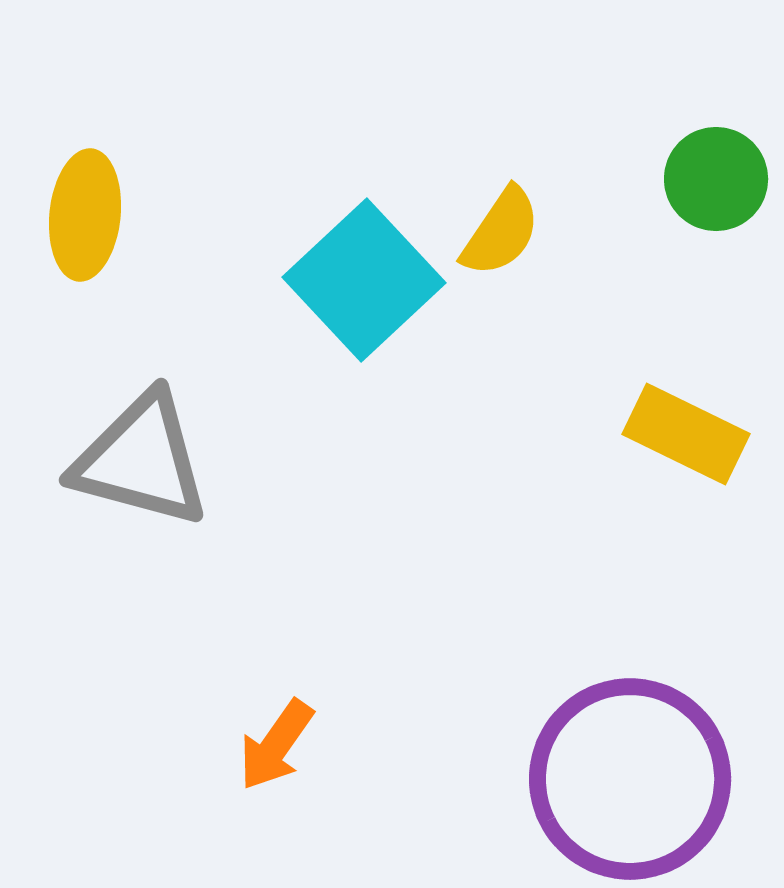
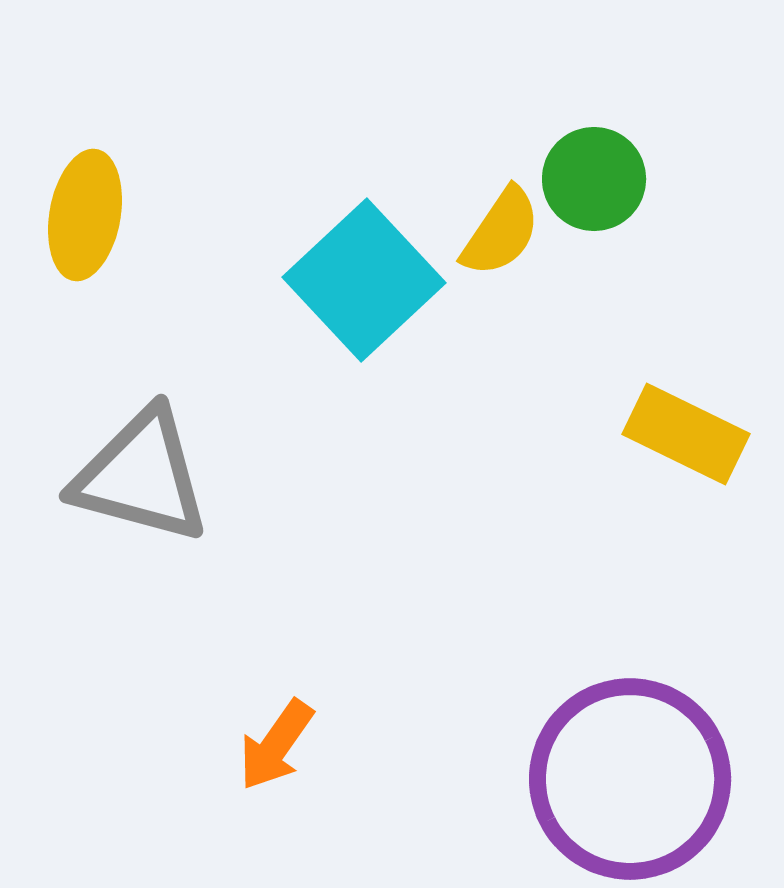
green circle: moved 122 px left
yellow ellipse: rotated 4 degrees clockwise
gray triangle: moved 16 px down
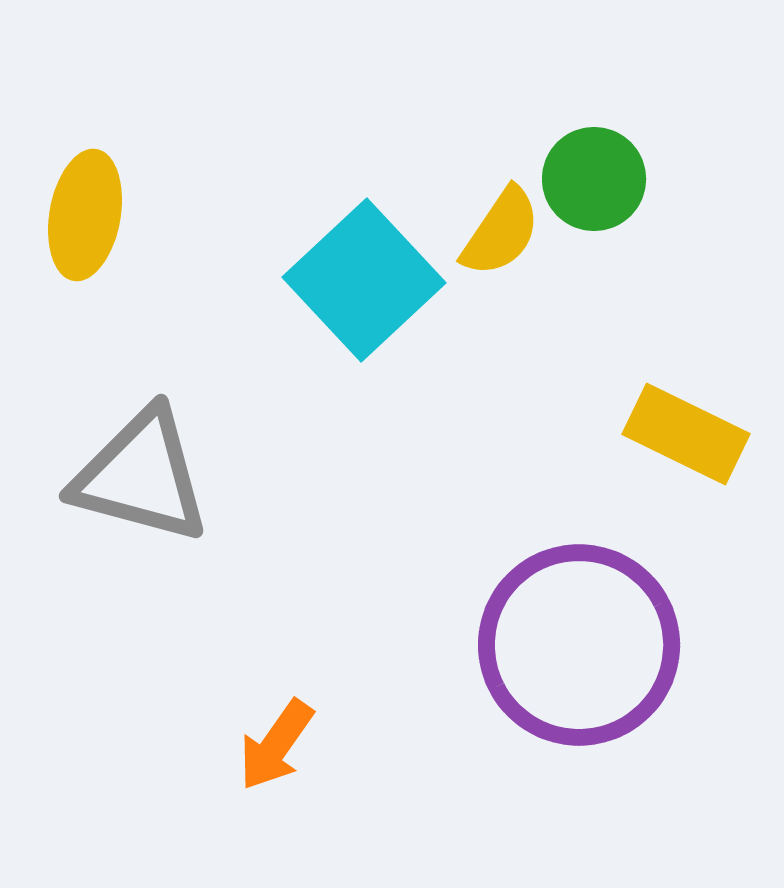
purple circle: moved 51 px left, 134 px up
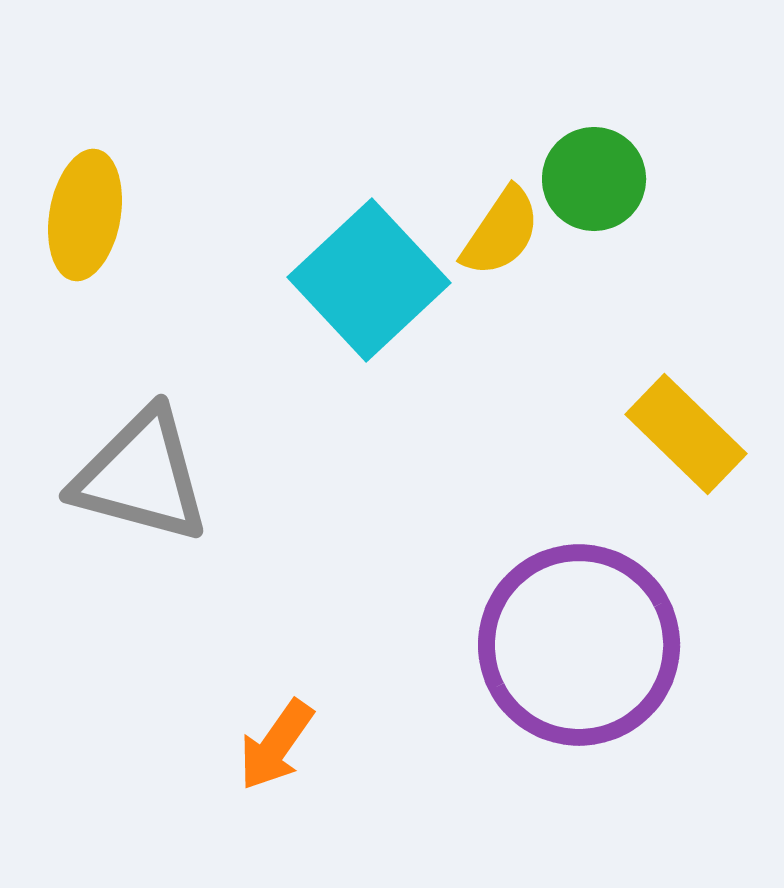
cyan square: moved 5 px right
yellow rectangle: rotated 18 degrees clockwise
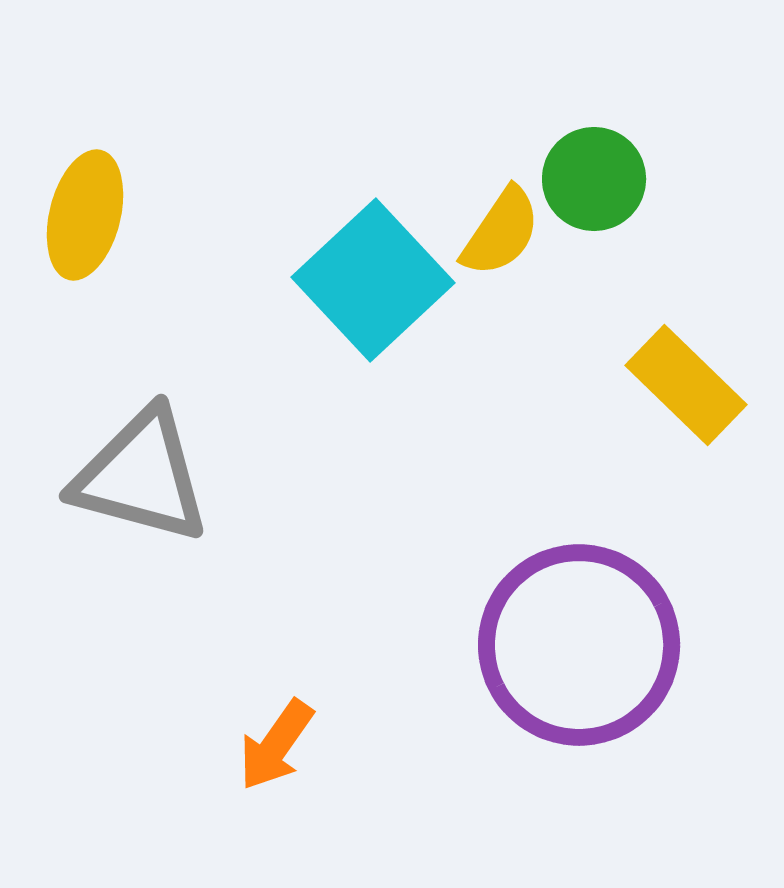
yellow ellipse: rotated 4 degrees clockwise
cyan square: moved 4 px right
yellow rectangle: moved 49 px up
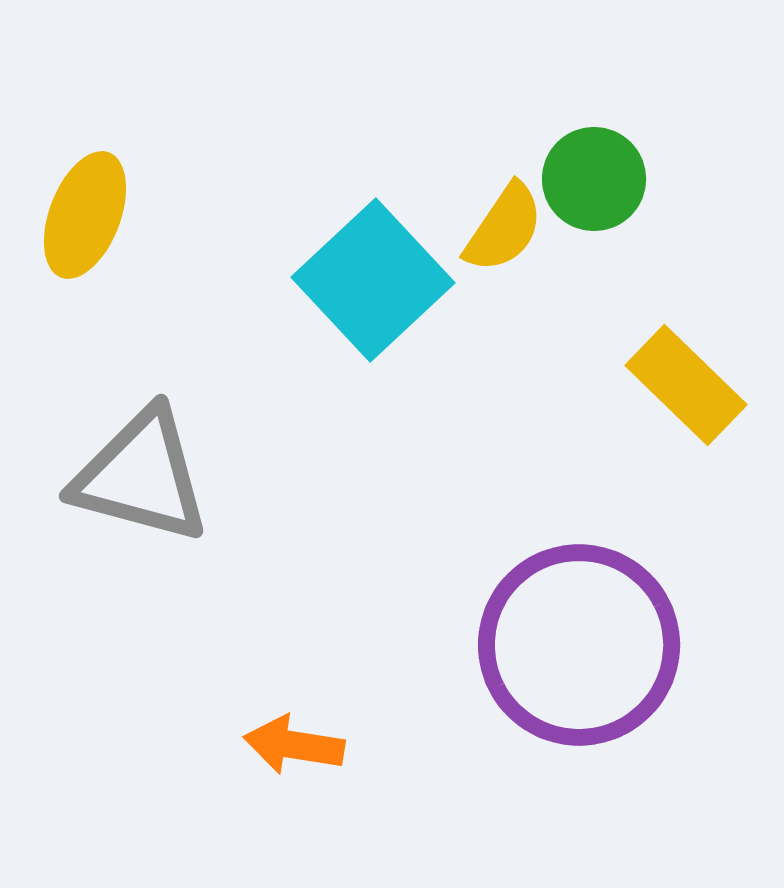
yellow ellipse: rotated 7 degrees clockwise
yellow semicircle: moved 3 px right, 4 px up
orange arrow: moved 18 px right; rotated 64 degrees clockwise
